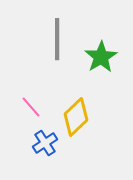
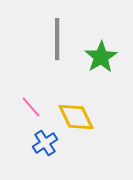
yellow diamond: rotated 72 degrees counterclockwise
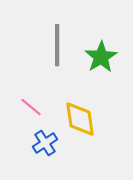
gray line: moved 6 px down
pink line: rotated 10 degrees counterclockwise
yellow diamond: moved 4 px right, 2 px down; rotated 18 degrees clockwise
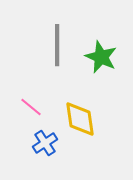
green star: rotated 16 degrees counterclockwise
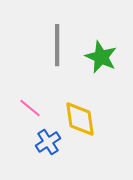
pink line: moved 1 px left, 1 px down
blue cross: moved 3 px right, 1 px up
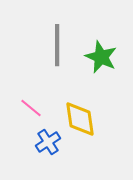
pink line: moved 1 px right
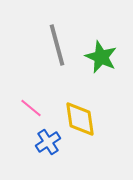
gray line: rotated 15 degrees counterclockwise
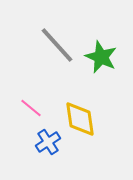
gray line: rotated 27 degrees counterclockwise
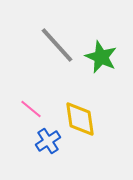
pink line: moved 1 px down
blue cross: moved 1 px up
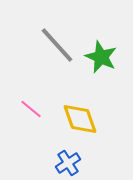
yellow diamond: rotated 12 degrees counterclockwise
blue cross: moved 20 px right, 22 px down
